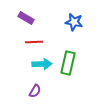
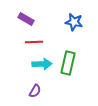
purple rectangle: moved 1 px down
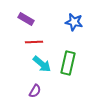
cyan arrow: rotated 42 degrees clockwise
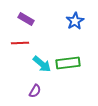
blue star: moved 1 px right, 1 px up; rotated 30 degrees clockwise
red line: moved 14 px left, 1 px down
green rectangle: rotated 70 degrees clockwise
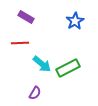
purple rectangle: moved 2 px up
green rectangle: moved 5 px down; rotated 20 degrees counterclockwise
purple semicircle: moved 2 px down
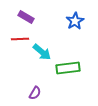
red line: moved 4 px up
cyan arrow: moved 12 px up
green rectangle: rotated 20 degrees clockwise
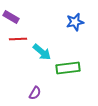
purple rectangle: moved 15 px left
blue star: moved 1 px down; rotated 18 degrees clockwise
red line: moved 2 px left
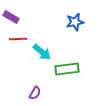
green rectangle: moved 1 px left, 1 px down
